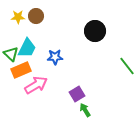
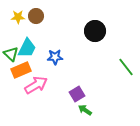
green line: moved 1 px left, 1 px down
green arrow: rotated 24 degrees counterclockwise
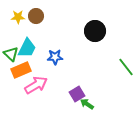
green arrow: moved 2 px right, 6 px up
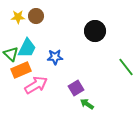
purple square: moved 1 px left, 6 px up
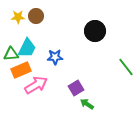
green triangle: rotated 49 degrees counterclockwise
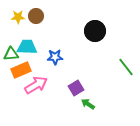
cyan trapezoid: moved 1 px up; rotated 115 degrees counterclockwise
green arrow: moved 1 px right
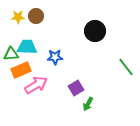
green arrow: rotated 96 degrees counterclockwise
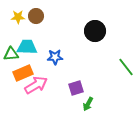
orange rectangle: moved 2 px right, 3 px down
purple square: rotated 14 degrees clockwise
